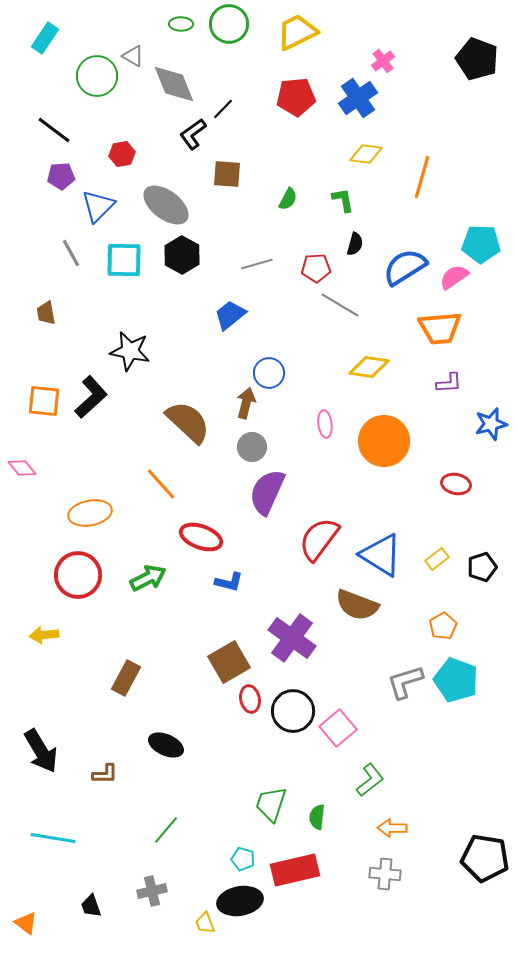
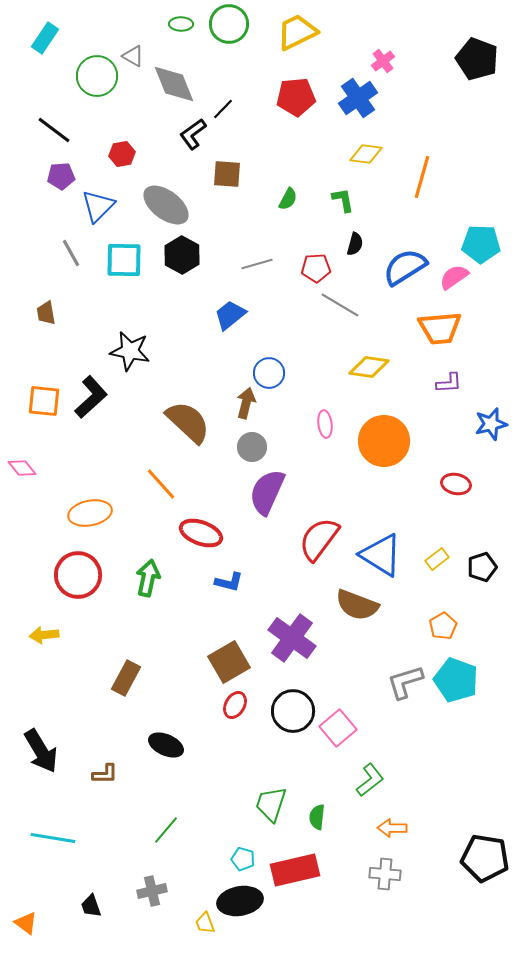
red ellipse at (201, 537): moved 4 px up
green arrow at (148, 578): rotated 51 degrees counterclockwise
red ellipse at (250, 699): moved 15 px left, 6 px down; rotated 40 degrees clockwise
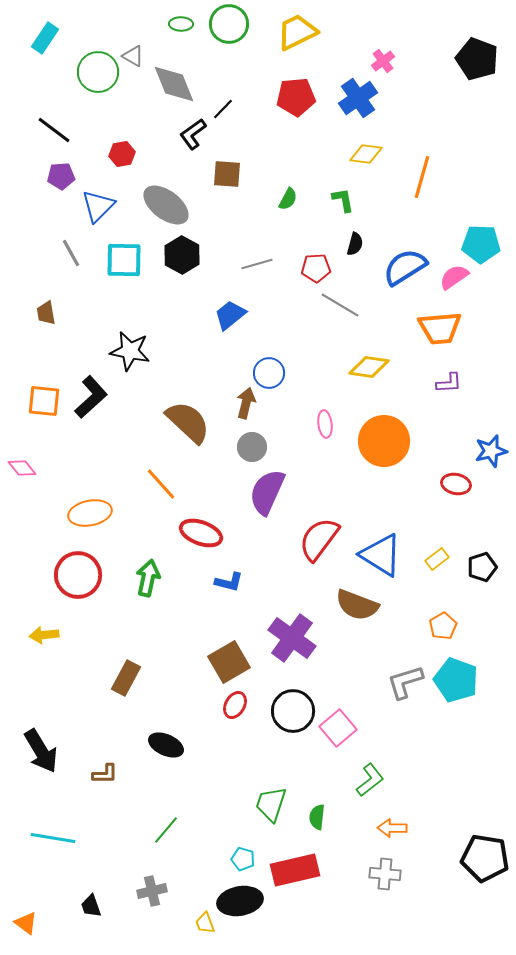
green circle at (97, 76): moved 1 px right, 4 px up
blue star at (491, 424): moved 27 px down
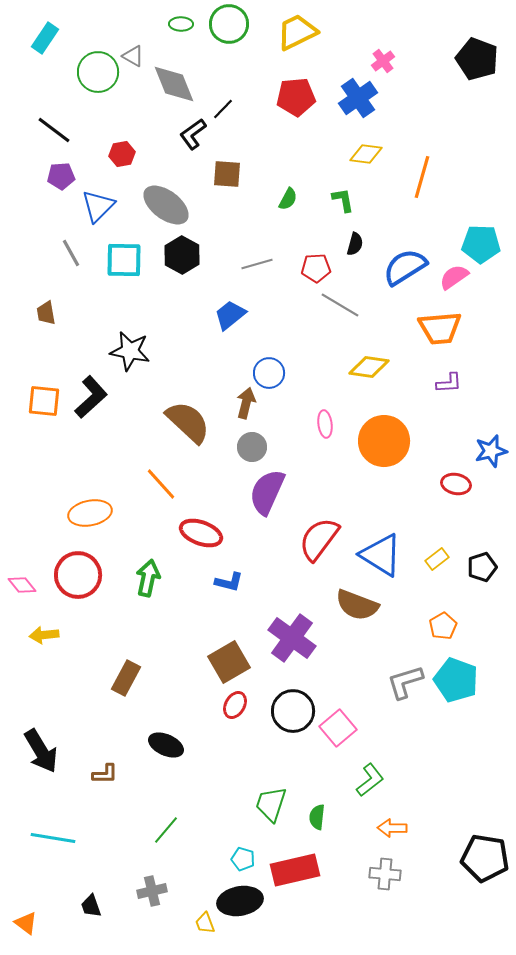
pink diamond at (22, 468): moved 117 px down
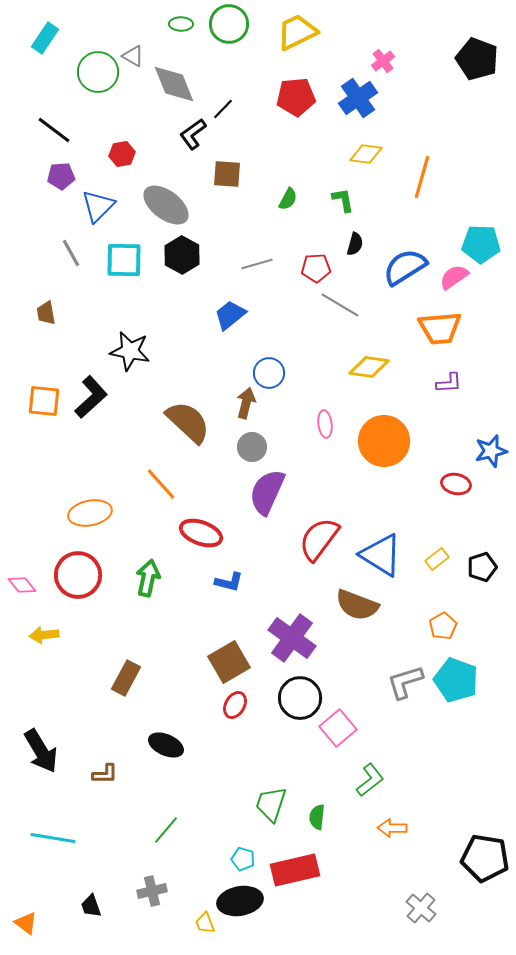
black circle at (293, 711): moved 7 px right, 13 px up
gray cross at (385, 874): moved 36 px right, 34 px down; rotated 36 degrees clockwise
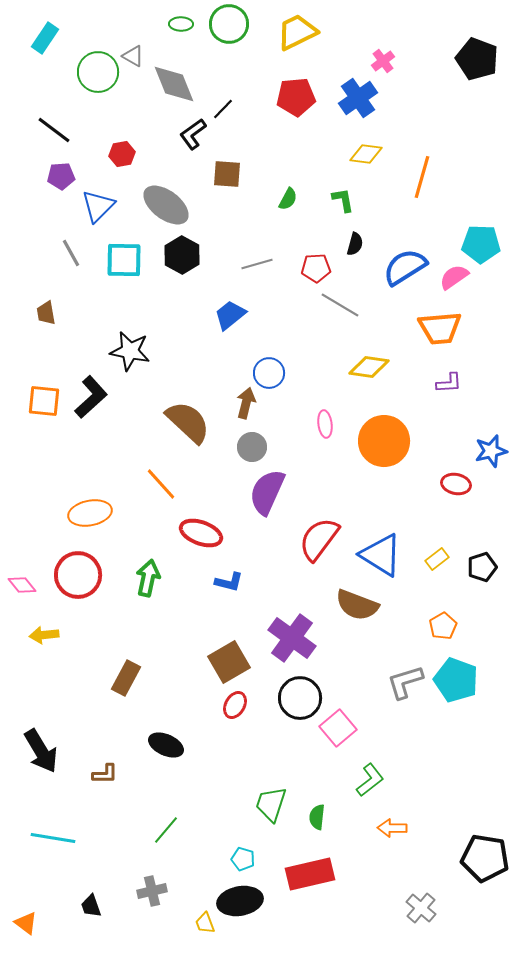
red rectangle at (295, 870): moved 15 px right, 4 px down
